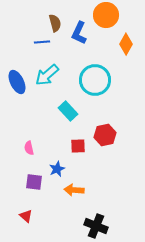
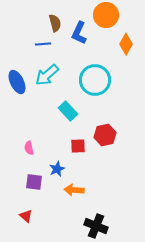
blue line: moved 1 px right, 2 px down
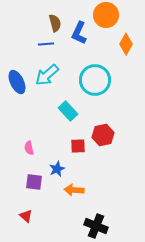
blue line: moved 3 px right
red hexagon: moved 2 px left
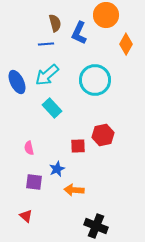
cyan rectangle: moved 16 px left, 3 px up
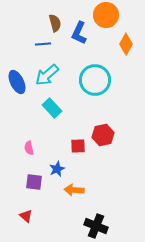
blue line: moved 3 px left
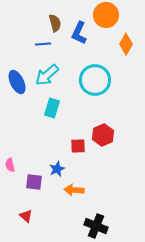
cyan rectangle: rotated 60 degrees clockwise
red hexagon: rotated 10 degrees counterclockwise
pink semicircle: moved 19 px left, 17 px down
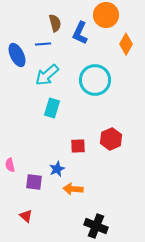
blue L-shape: moved 1 px right
blue ellipse: moved 27 px up
red hexagon: moved 8 px right, 4 px down
orange arrow: moved 1 px left, 1 px up
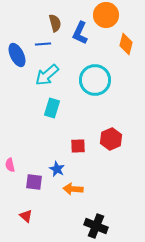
orange diamond: rotated 15 degrees counterclockwise
blue star: rotated 21 degrees counterclockwise
